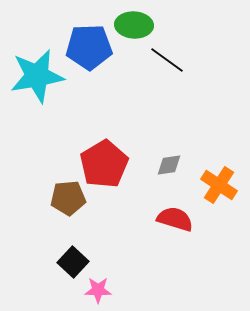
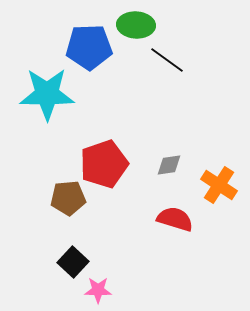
green ellipse: moved 2 px right
cyan star: moved 10 px right, 18 px down; rotated 10 degrees clockwise
red pentagon: rotated 12 degrees clockwise
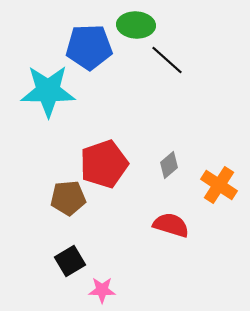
black line: rotated 6 degrees clockwise
cyan star: moved 1 px right, 3 px up
gray diamond: rotated 32 degrees counterclockwise
red semicircle: moved 4 px left, 6 px down
black square: moved 3 px left, 1 px up; rotated 16 degrees clockwise
pink star: moved 4 px right
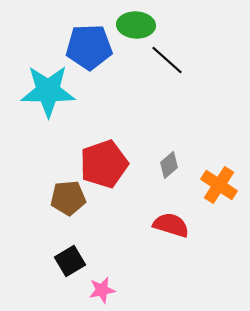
pink star: rotated 12 degrees counterclockwise
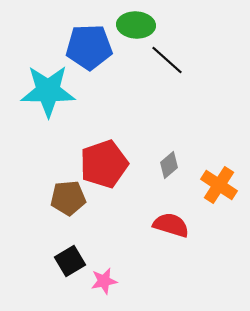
pink star: moved 2 px right, 9 px up
